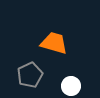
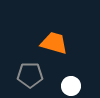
gray pentagon: rotated 25 degrees clockwise
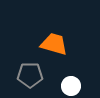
orange trapezoid: moved 1 px down
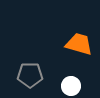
orange trapezoid: moved 25 px right
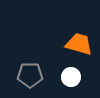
white circle: moved 9 px up
